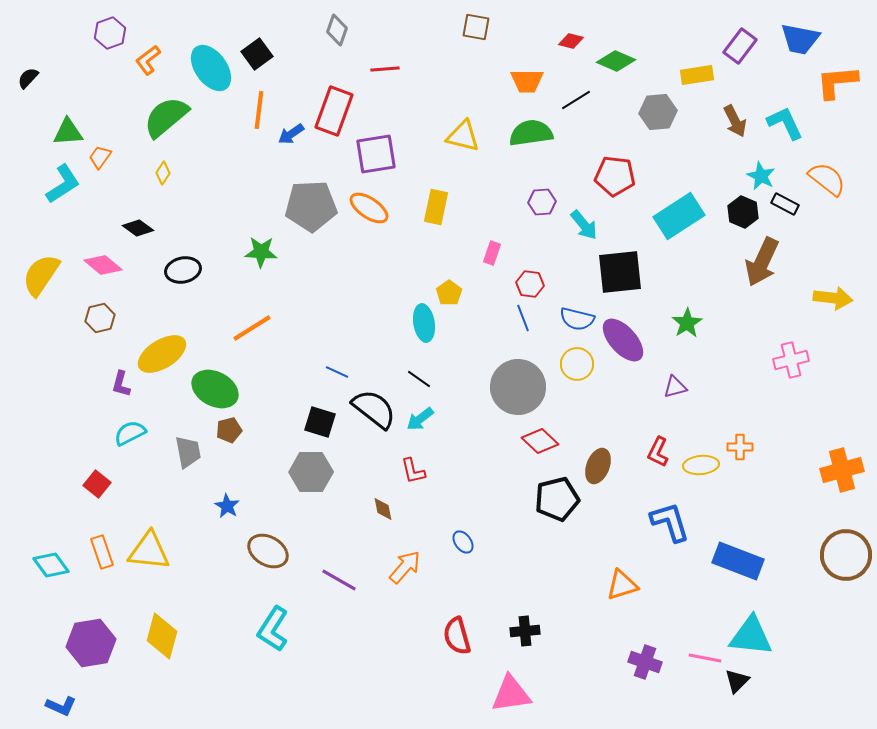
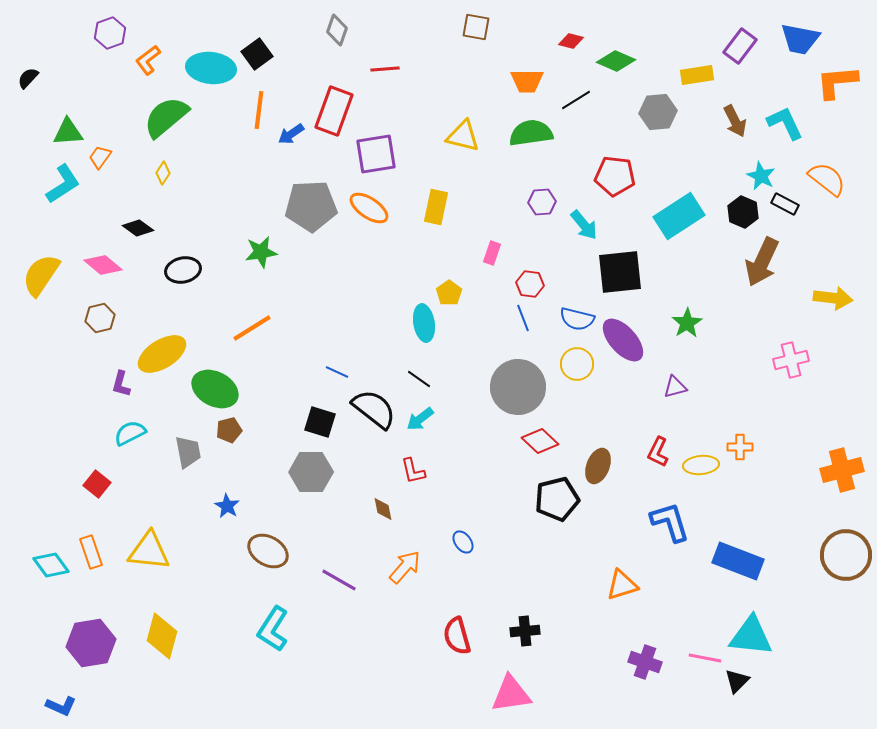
cyan ellipse at (211, 68): rotated 48 degrees counterclockwise
green star at (261, 252): rotated 12 degrees counterclockwise
orange rectangle at (102, 552): moved 11 px left
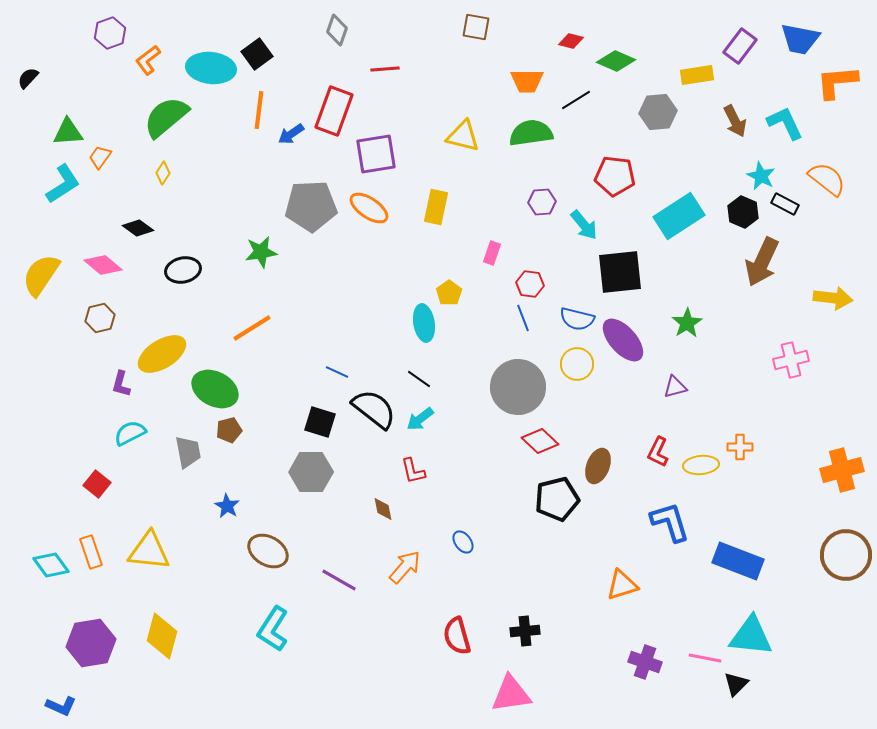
black triangle at (737, 681): moved 1 px left, 3 px down
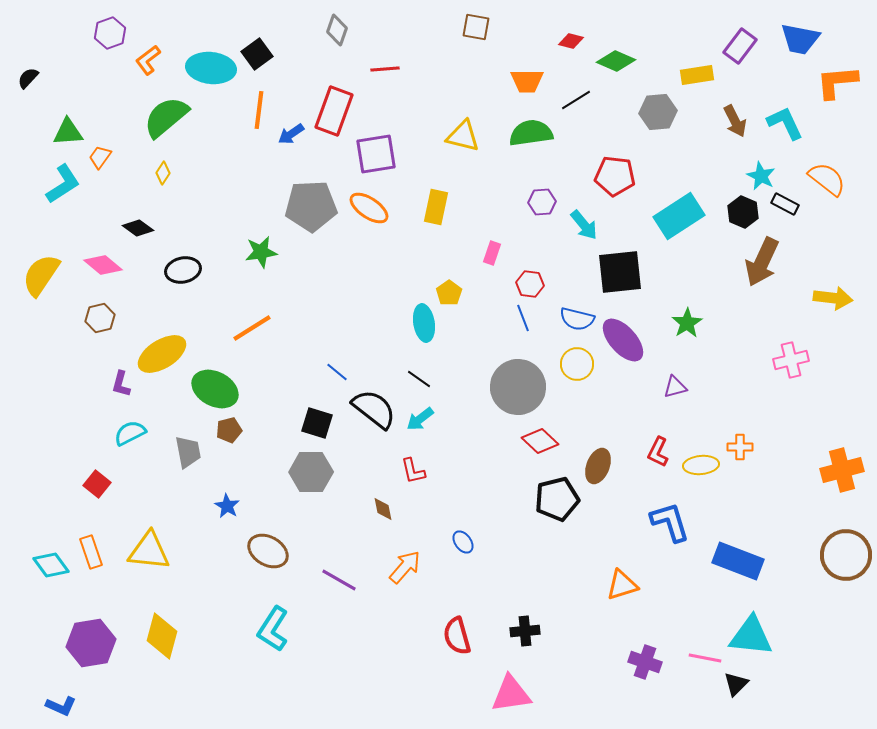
blue line at (337, 372): rotated 15 degrees clockwise
black square at (320, 422): moved 3 px left, 1 px down
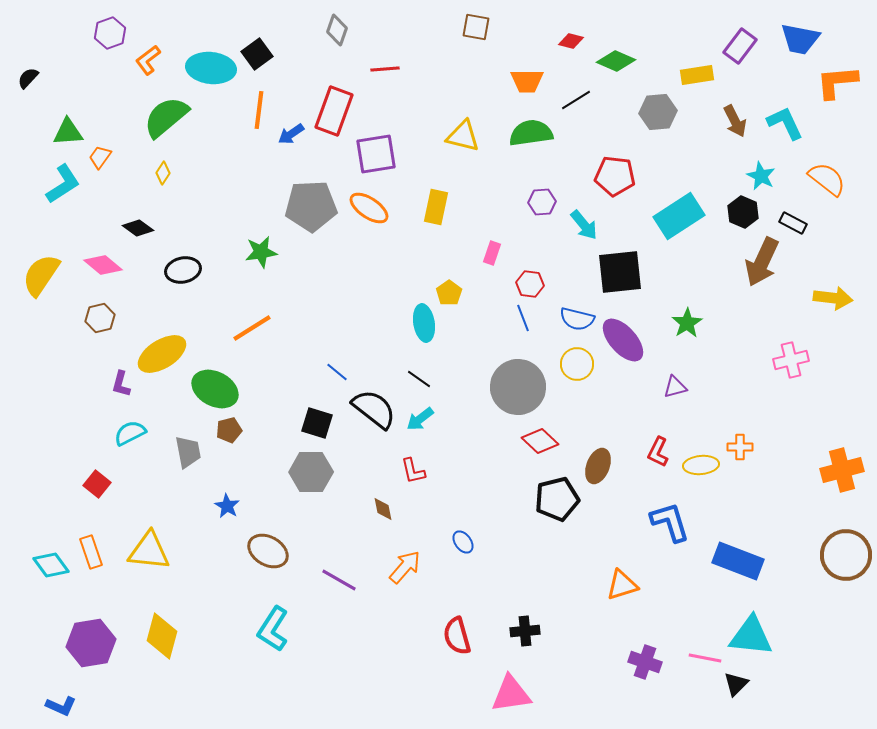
black rectangle at (785, 204): moved 8 px right, 19 px down
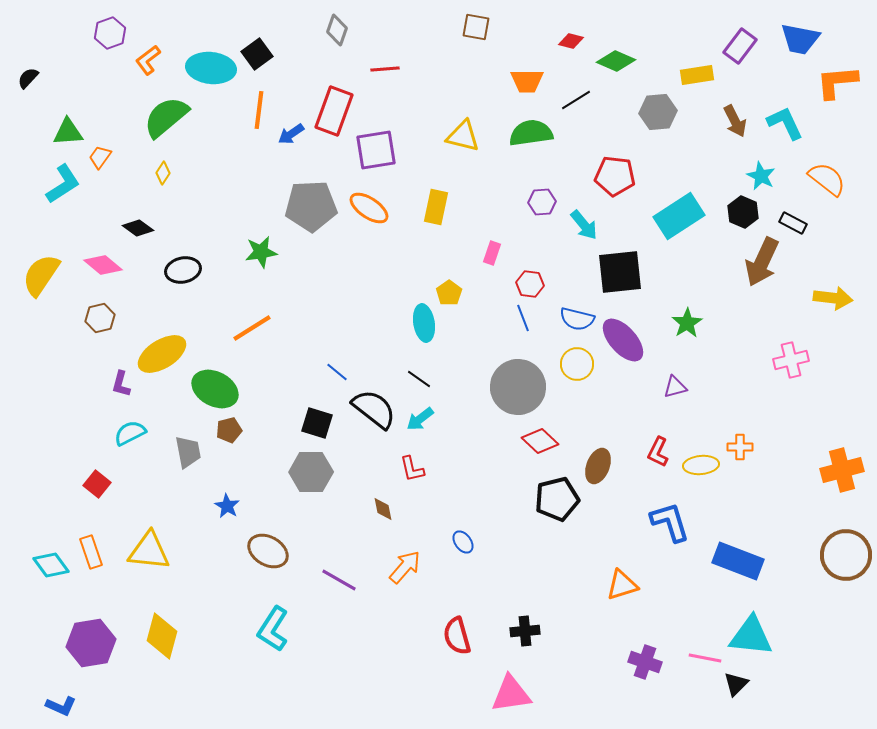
purple square at (376, 154): moved 4 px up
red L-shape at (413, 471): moved 1 px left, 2 px up
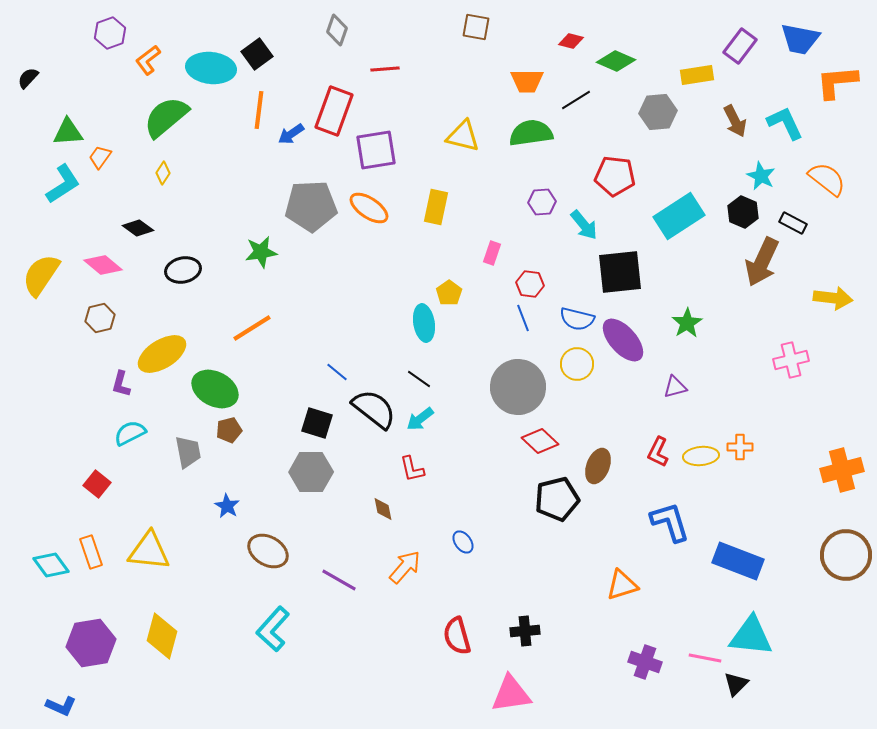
yellow ellipse at (701, 465): moved 9 px up
cyan L-shape at (273, 629): rotated 9 degrees clockwise
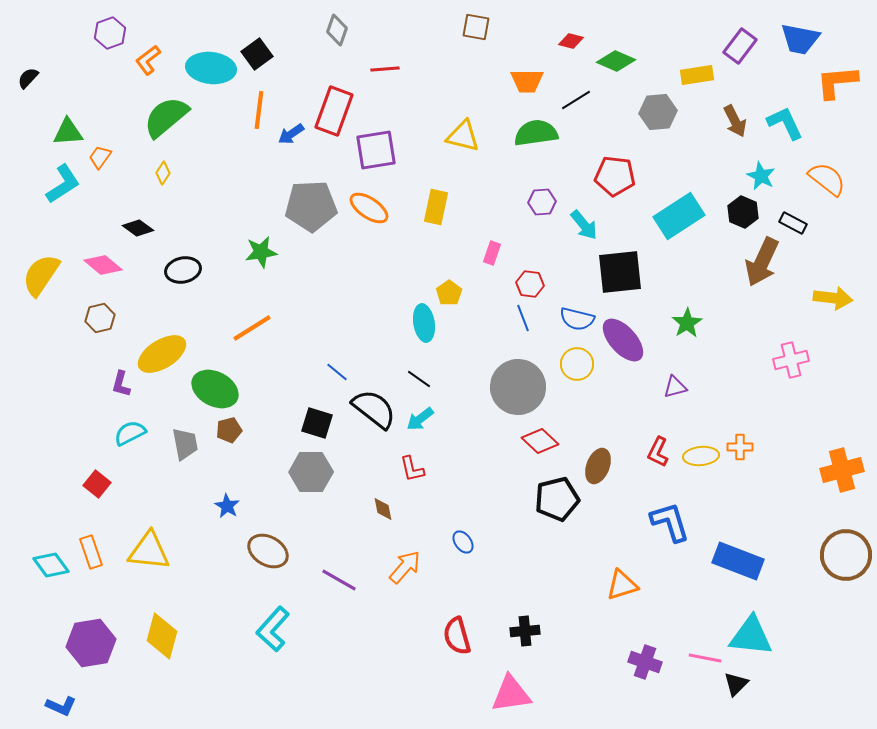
green semicircle at (531, 133): moved 5 px right
gray trapezoid at (188, 452): moved 3 px left, 8 px up
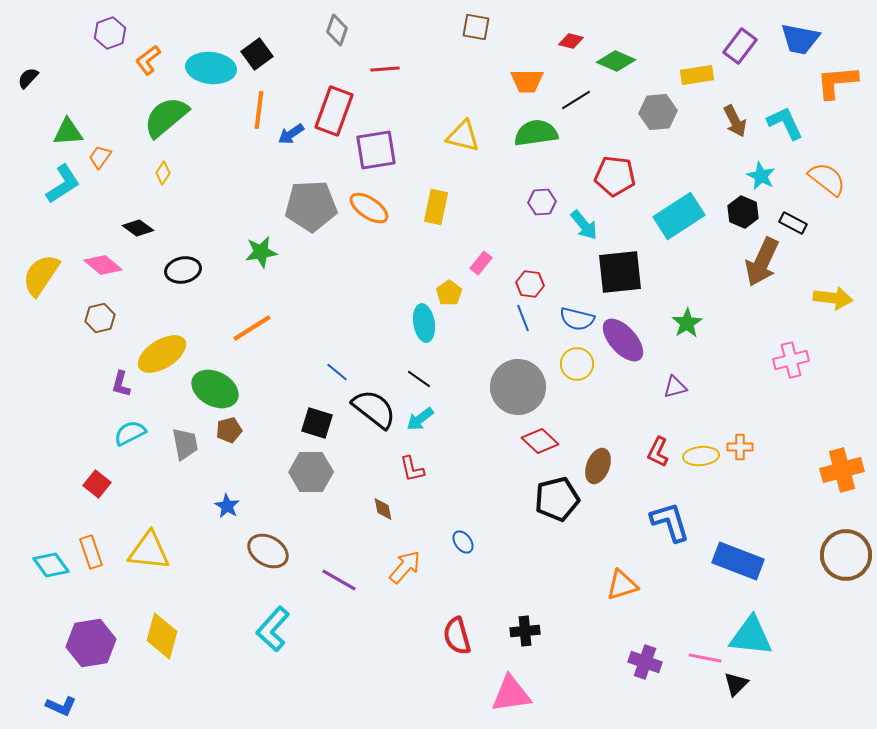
pink rectangle at (492, 253): moved 11 px left, 10 px down; rotated 20 degrees clockwise
